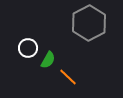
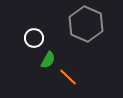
gray hexagon: moved 3 px left, 1 px down; rotated 8 degrees counterclockwise
white circle: moved 6 px right, 10 px up
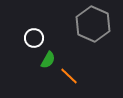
gray hexagon: moved 7 px right
orange line: moved 1 px right, 1 px up
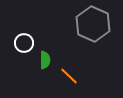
white circle: moved 10 px left, 5 px down
green semicircle: moved 3 px left; rotated 30 degrees counterclockwise
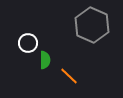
gray hexagon: moved 1 px left, 1 px down
white circle: moved 4 px right
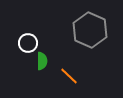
gray hexagon: moved 2 px left, 5 px down
green semicircle: moved 3 px left, 1 px down
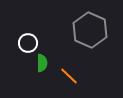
green semicircle: moved 2 px down
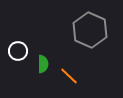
white circle: moved 10 px left, 8 px down
green semicircle: moved 1 px right, 1 px down
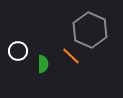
orange line: moved 2 px right, 20 px up
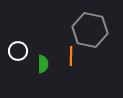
gray hexagon: rotated 12 degrees counterclockwise
orange line: rotated 48 degrees clockwise
